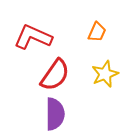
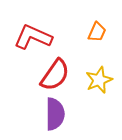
yellow star: moved 6 px left, 6 px down
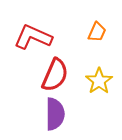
red semicircle: rotated 12 degrees counterclockwise
yellow star: moved 1 px down; rotated 12 degrees counterclockwise
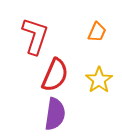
red L-shape: moved 2 px right, 1 px up; rotated 84 degrees clockwise
yellow star: moved 1 px up
purple semicircle: rotated 8 degrees clockwise
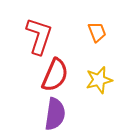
orange trapezoid: rotated 45 degrees counterclockwise
red L-shape: moved 4 px right
yellow star: rotated 20 degrees clockwise
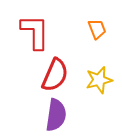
orange trapezoid: moved 3 px up
red L-shape: moved 4 px left, 4 px up; rotated 18 degrees counterclockwise
purple semicircle: moved 1 px right, 1 px down
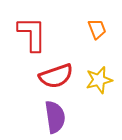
red L-shape: moved 3 px left, 2 px down
red semicircle: moved 1 px right, 1 px down; rotated 48 degrees clockwise
purple semicircle: moved 1 px left, 2 px down; rotated 16 degrees counterclockwise
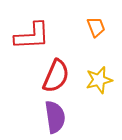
orange trapezoid: moved 1 px left, 2 px up
red L-shape: moved 2 px down; rotated 87 degrees clockwise
red semicircle: rotated 48 degrees counterclockwise
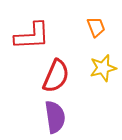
yellow star: moved 4 px right, 12 px up
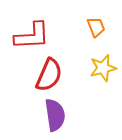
red semicircle: moved 7 px left, 1 px up
purple semicircle: moved 2 px up
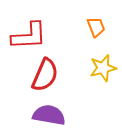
red L-shape: moved 3 px left
red semicircle: moved 4 px left
purple semicircle: moved 6 px left; rotated 72 degrees counterclockwise
